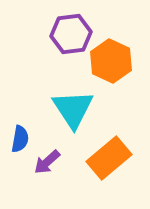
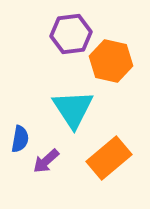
orange hexagon: rotated 12 degrees counterclockwise
purple arrow: moved 1 px left, 1 px up
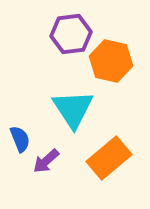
blue semicircle: rotated 32 degrees counterclockwise
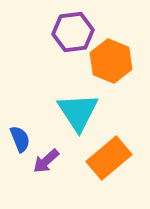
purple hexagon: moved 2 px right, 2 px up
orange hexagon: rotated 9 degrees clockwise
cyan triangle: moved 5 px right, 3 px down
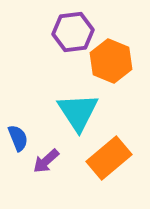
blue semicircle: moved 2 px left, 1 px up
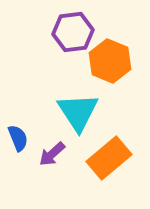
orange hexagon: moved 1 px left
purple arrow: moved 6 px right, 7 px up
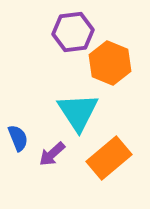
orange hexagon: moved 2 px down
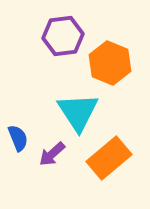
purple hexagon: moved 10 px left, 4 px down
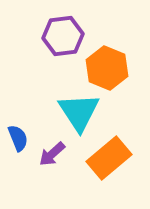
orange hexagon: moved 3 px left, 5 px down
cyan triangle: moved 1 px right
